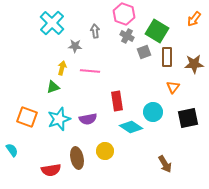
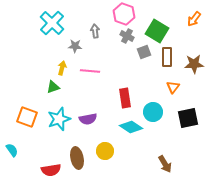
red rectangle: moved 8 px right, 3 px up
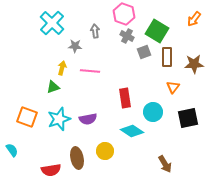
cyan diamond: moved 1 px right, 4 px down
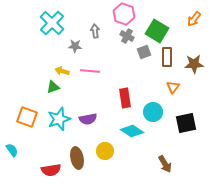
yellow arrow: moved 3 px down; rotated 88 degrees counterclockwise
black square: moved 2 px left, 5 px down
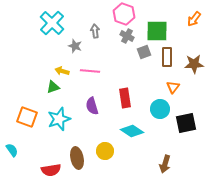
green square: rotated 30 degrees counterclockwise
gray star: rotated 16 degrees clockwise
cyan circle: moved 7 px right, 3 px up
purple semicircle: moved 4 px right, 13 px up; rotated 84 degrees clockwise
brown arrow: rotated 48 degrees clockwise
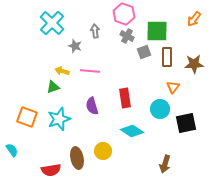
yellow circle: moved 2 px left
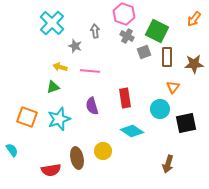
green square: rotated 25 degrees clockwise
yellow arrow: moved 2 px left, 4 px up
brown arrow: moved 3 px right
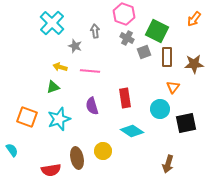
gray cross: moved 2 px down
